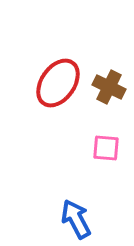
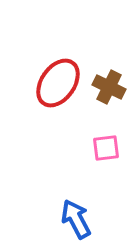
pink square: rotated 12 degrees counterclockwise
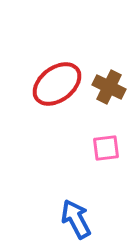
red ellipse: moved 1 px left, 1 px down; rotated 18 degrees clockwise
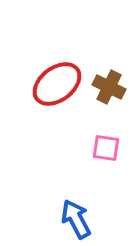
pink square: rotated 16 degrees clockwise
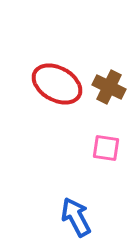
red ellipse: rotated 66 degrees clockwise
blue arrow: moved 2 px up
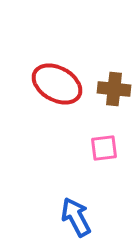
brown cross: moved 5 px right, 2 px down; rotated 20 degrees counterclockwise
pink square: moved 2 px left; rotated 16 degrees counterclockwise
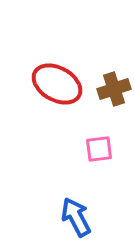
brown cross: rotated 24 degrees counterclockwise
pink square: moved 5 px left, 1 px down
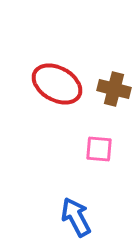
brown cross: rotated 32 degrees clockwise
pink square: rotated 12 degrees clockwise
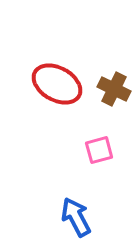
brown cross: rotated 12 degrees clockwise
pink square: moved 1 px down; rotated 20 degrees counterclockwise
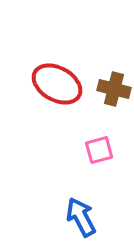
brown cross: rotated 12 degrees counterclockwise
blue arrow: moved 5 px right
